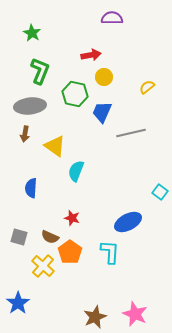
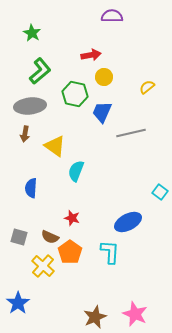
purple semicircle: moved 2 px up
green L-shape: rotated 28 degrees clockwise
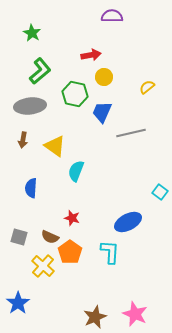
brown arrow: moved 2 px left, 6 px down
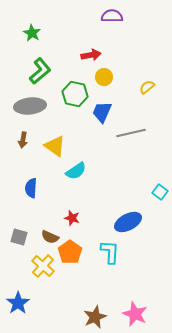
cyan semicircle: rotated 145 degrees counterclockwise
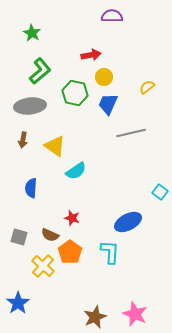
green hexagon: moved 1 px up
blue trapezoid: moved 6 px right, 8 px up
brown semicircle: moved 2 px up
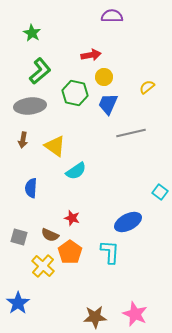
brown star: rotated 20 degrees clockwise
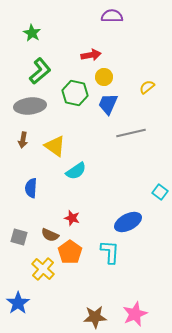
yellow cross: moved 3 px down
pink star: rotated 25 degrees clockwise
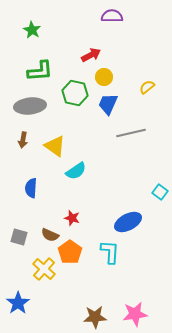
green star: moved 3 px up
red arrow: rotated 18 degrees counterclockwise
green L-shape: rotated 36 degrees clockwise
yellow cross: moved 1 px right
pink star: rotated 15 degrees clockwise
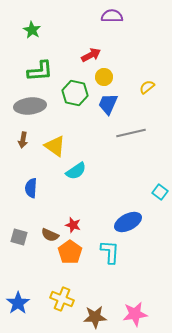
red star: moved 1 px right, 7 px down
yellow cross: moved 18 px right, 30 px down; rotated 20 degrees counterclockwise
